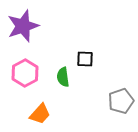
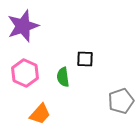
pink hexagon: rotated 8 degrees counterclockwise
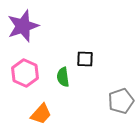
orange trapezoid: moved 1 px right
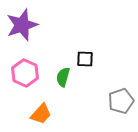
purple star: moved 1 px left, 1 px up
green semicircle: rotated 24 degrees clockwise
